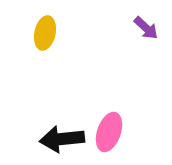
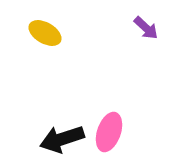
yellow ellipse: rotated 72 degrees counterclockwise
black arrow: rotated 12 degrees counterclockwise
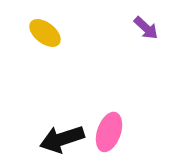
yellow ellipse: rotated 8 degrees clockwise
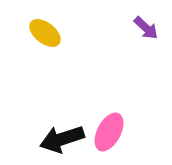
pink ellipse: rotated 9 degrees clockwise
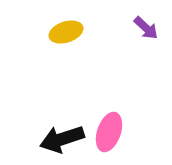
yellow ellipse: moved 21 px right, 1 px up; rotated 56 degrees counterclockwise
pink ellipse: rotated 9 degrees counterclockwise
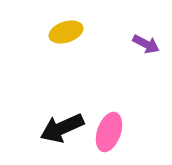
purple arrow: moved 16 px down; rotated 16 degrees counterclockwise
black arrow: moved 11 px up; rotated 6 degrees counterclockwise
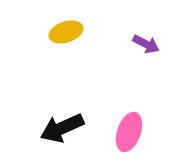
pink ellipse: moved 20 px right
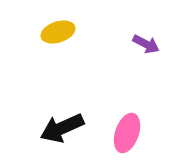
yellow ellipse: moved 8 px left
pink ellipse: moved 2 px left, 1 px down
